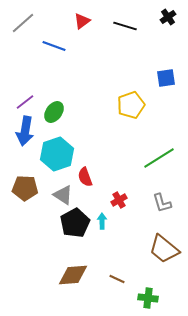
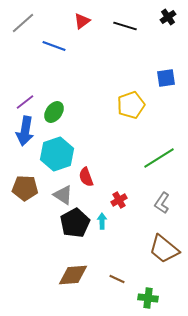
red semicircle: moved 1 px right
gray L-shape: rotated 50 degrees clockwise
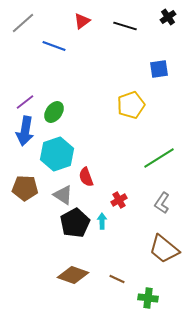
blue square: moved 7 px left, 9 px up
brown diamond: rotated 24 degrees clockwise
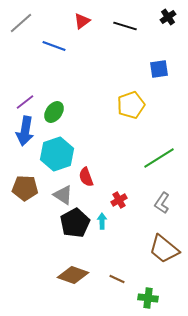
gray line: moved 2 px left
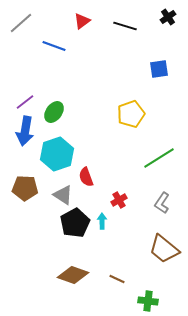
yellow pentagon: moved 9 px down
green cross: moved 3 px down
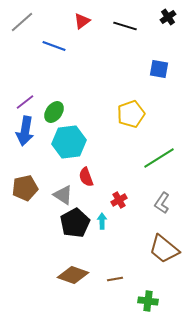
gray line: moved 1 px right, 1 px up
blue square: rotated 18 degrees clockwise
cyan hexagon: moved 12 px right, 12 px up; rotated 12 degrees clockwise
brown pentagon: rotated 15 degrees counterclockwise
brown line: moved 2 px left; rotated 35 degrees counterclockwise
